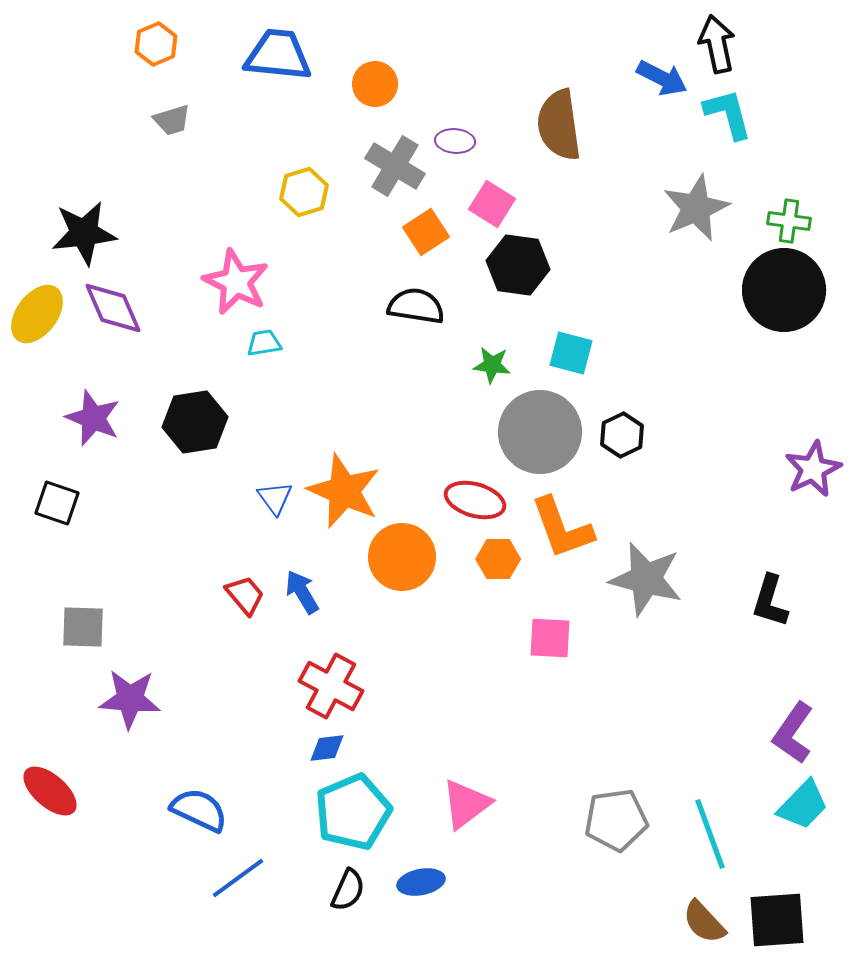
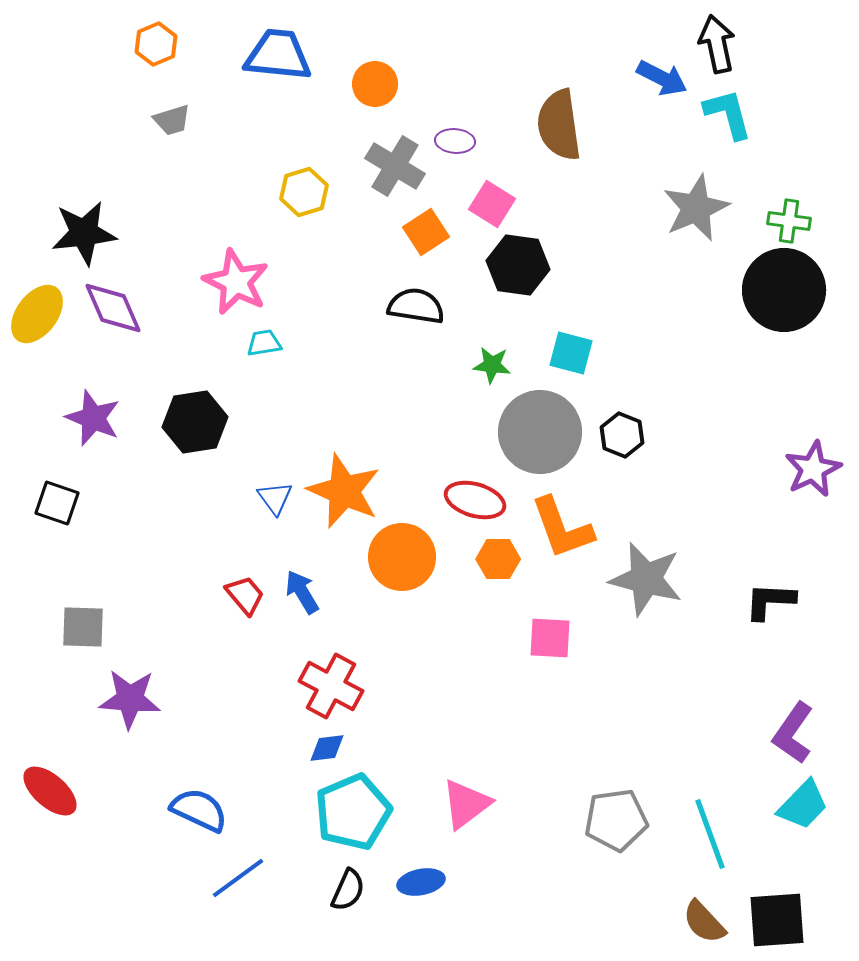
black hexagon at (622, 435): rotated 12 degrees counterclockwise
black L-shape at (770, 601): rotated 76 degrees clockwise
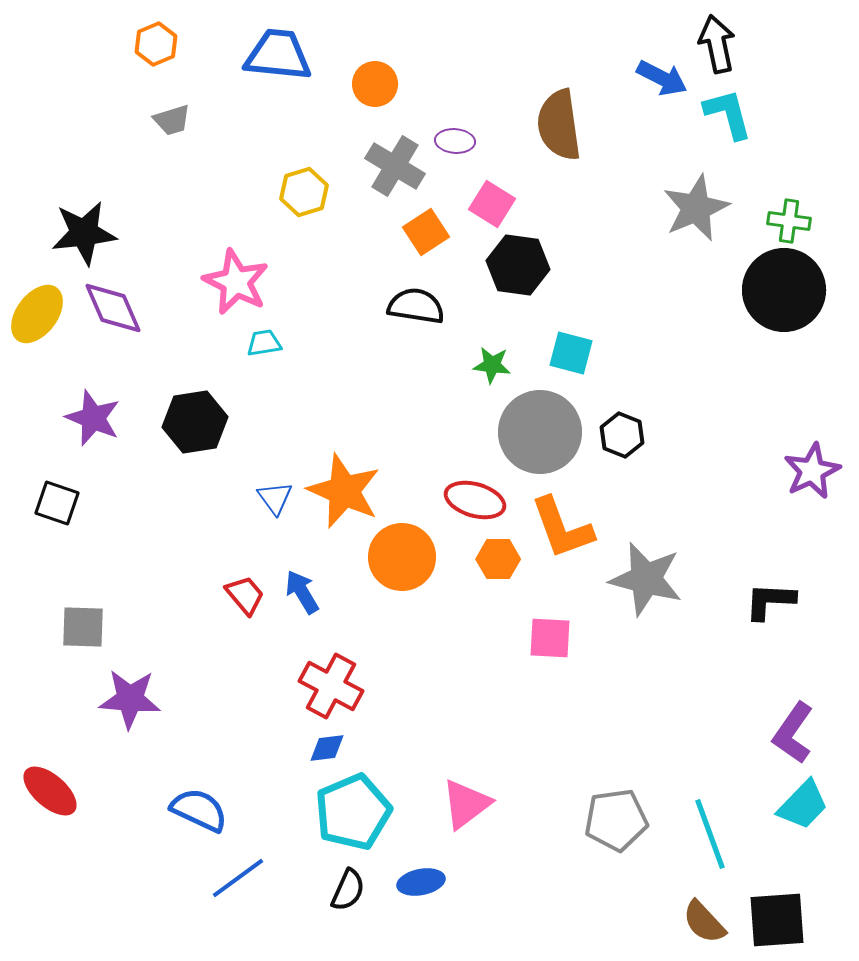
purple star at (813, 469): moved 1 px left, 2 px down
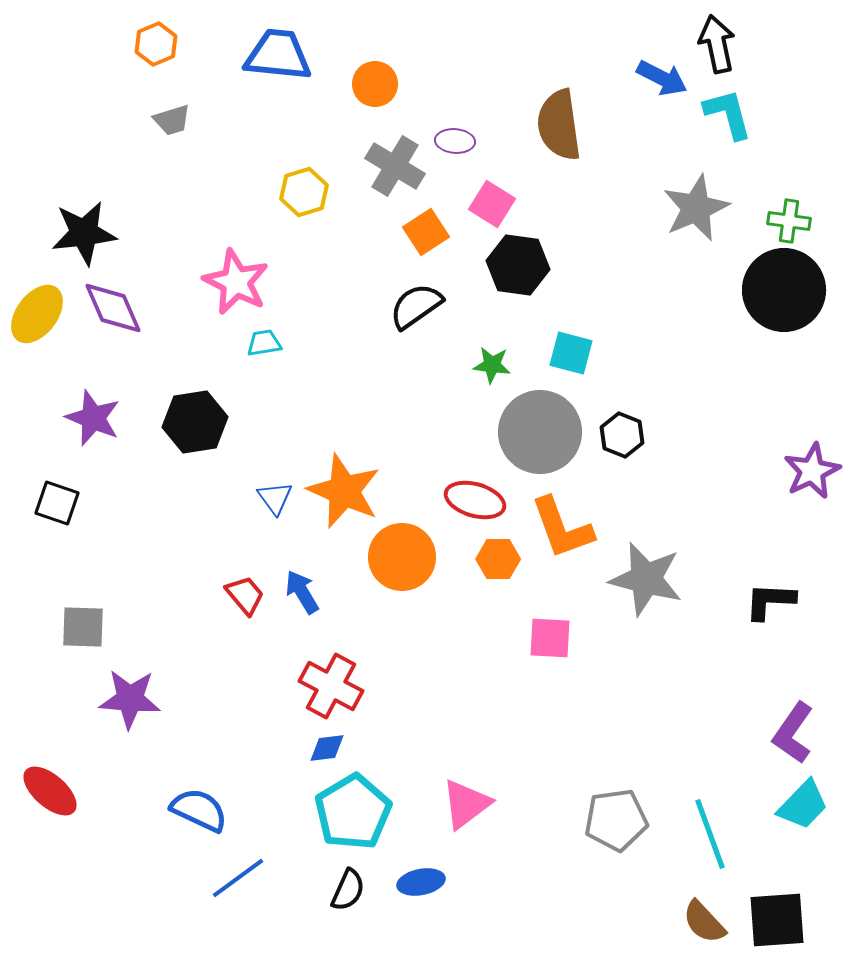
black semicircle at (416, 306): rotated 44 degrees counterclockwise
cyan pentagon at (353, 812): rotated 8 degrees counterclockwise
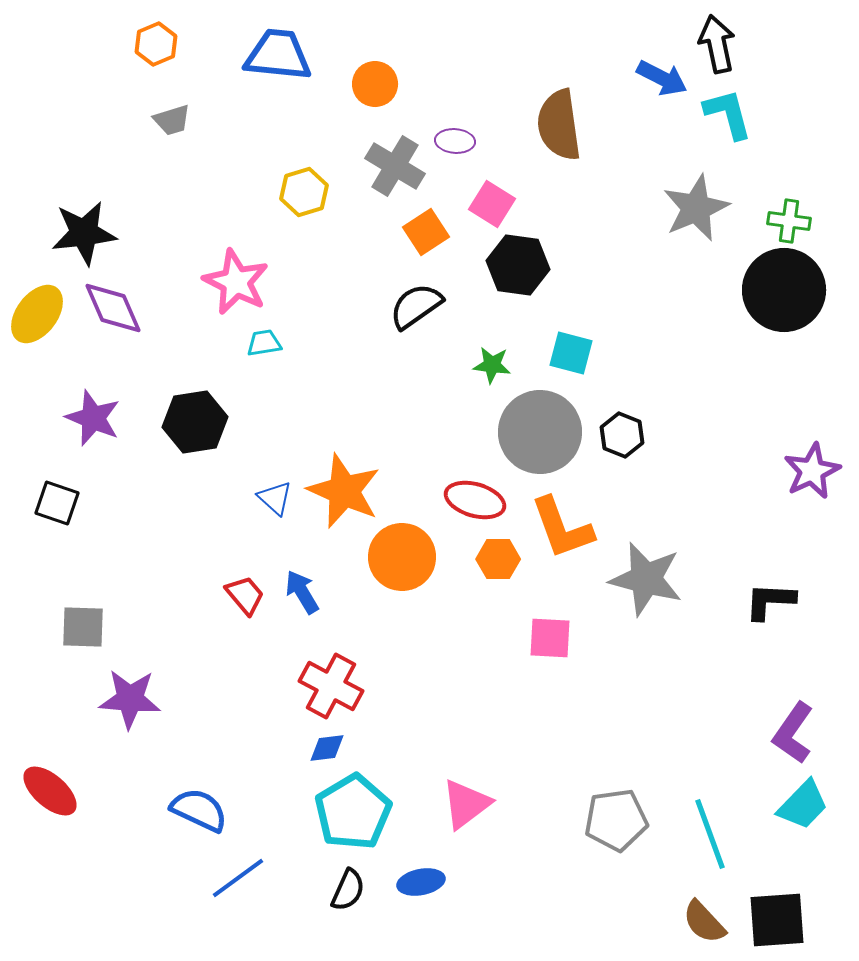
blue triangle at (275, 498): rotated 12 degrees counterclockwise
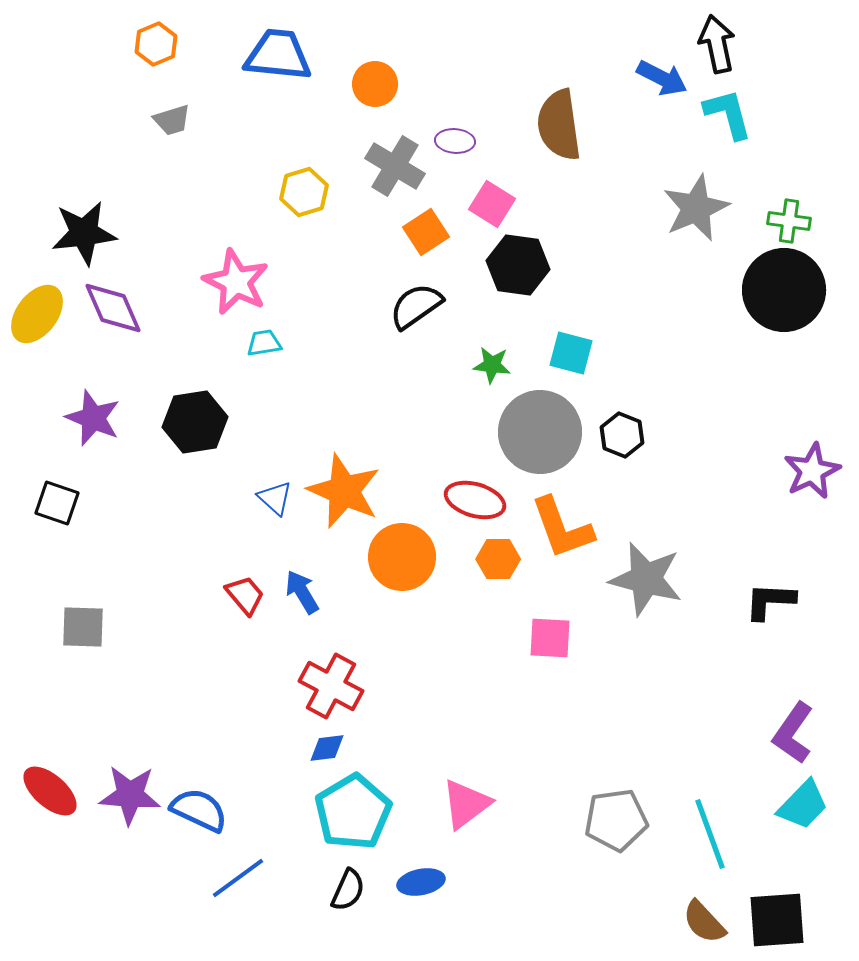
purple star at (130, 699): moved 96 px down
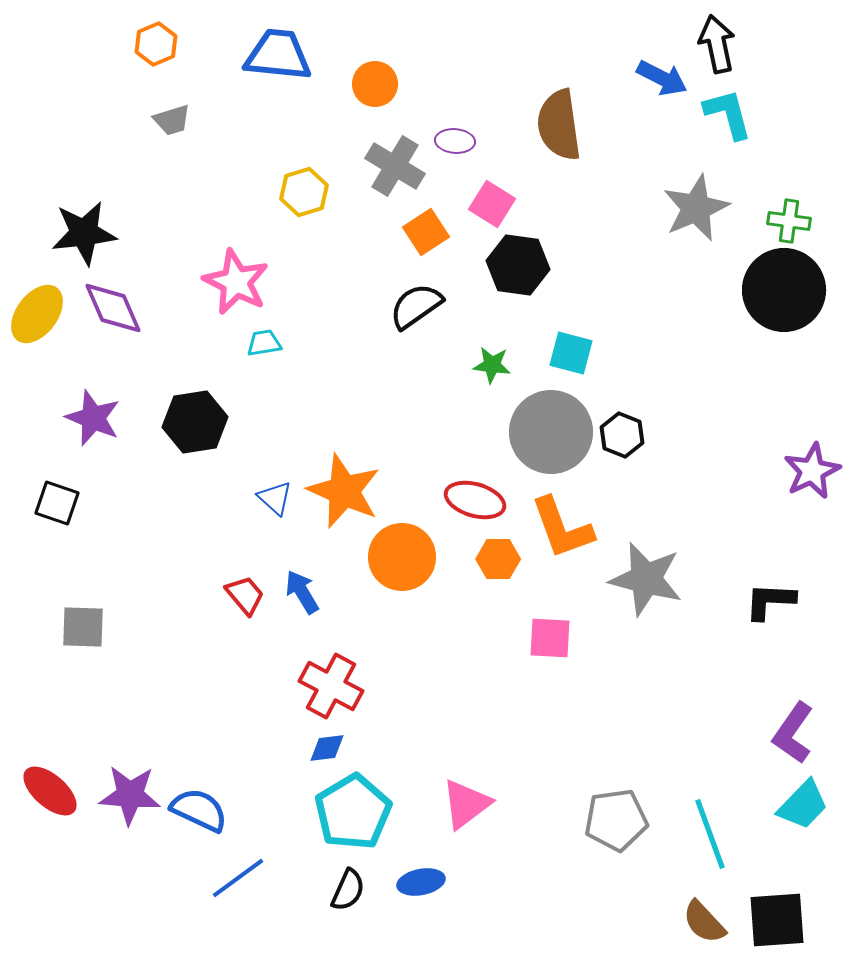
gray circle at (540, 432): moved 11 px right
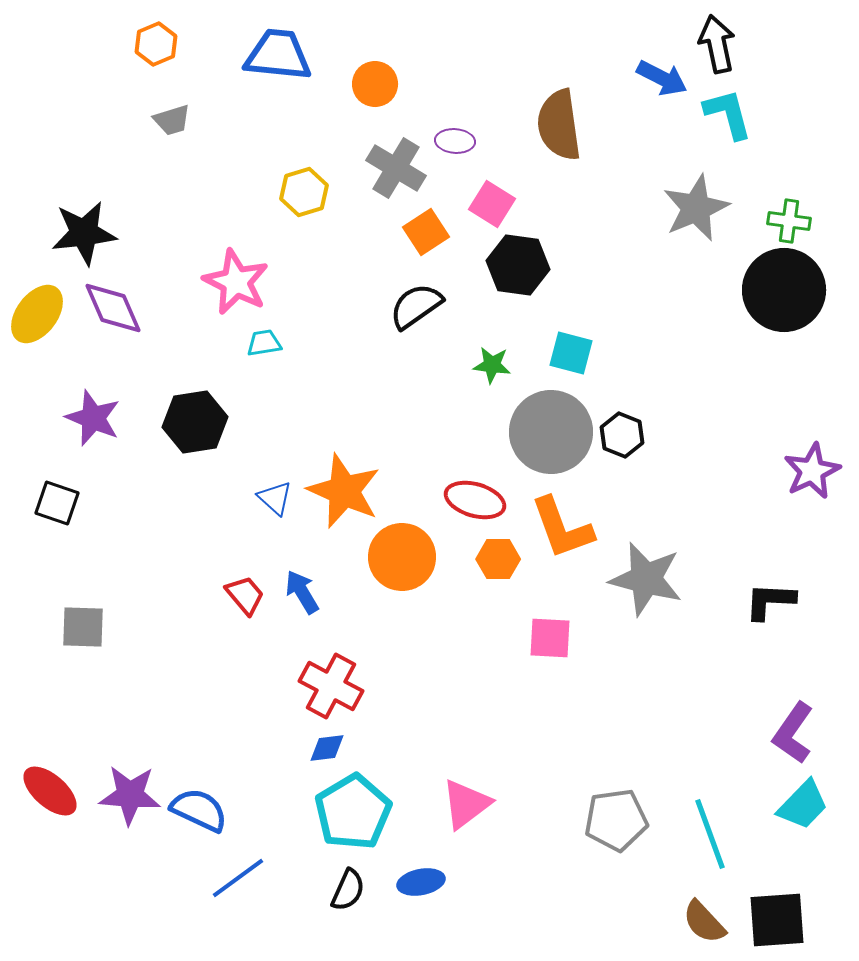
gray cross at (395, 166): moved 1 px right, 2 px down
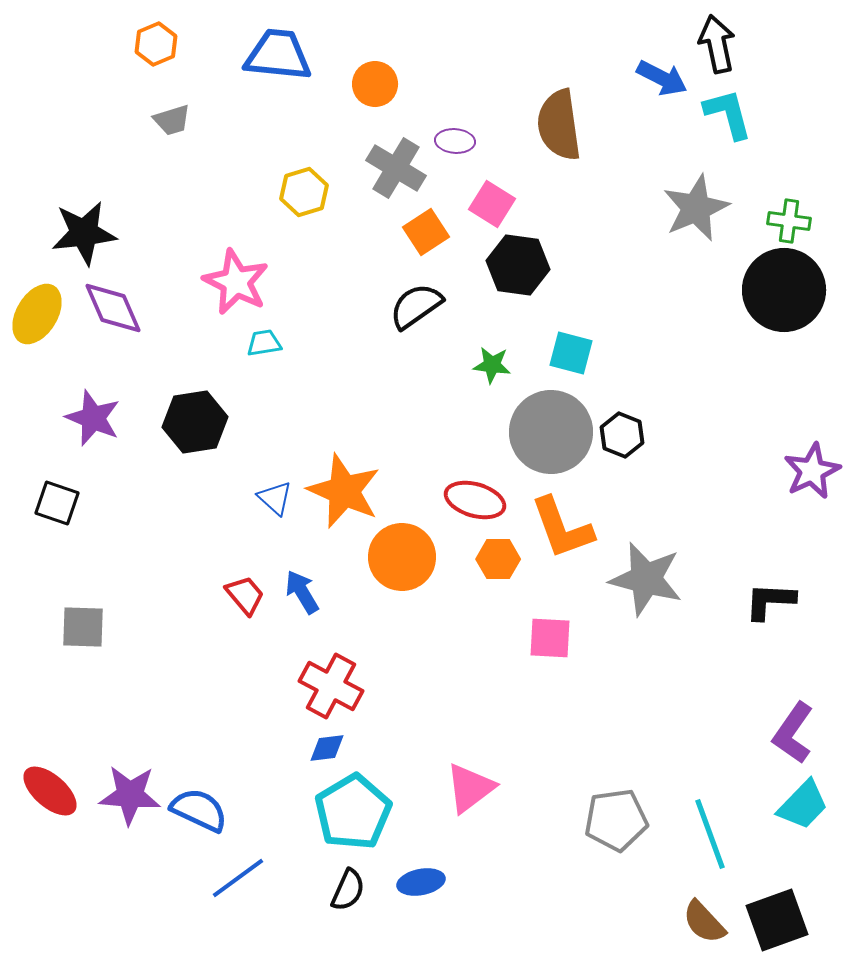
yellow ellipse at (37, 314): rotated 6 degrees counterclockwise
pink triangle at (466, 804): moved 4 px right, 16 px up
black square at (777, 920): rotated 16 degrees counterclockwise
